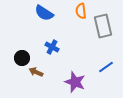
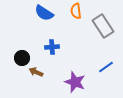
orange semicircle: moved 5 px left
gray rectangle: rotated 20 degrees counterclockwise
blue cross: rotated 32 degrees counterclockwise
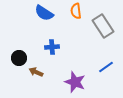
black circle: moved 3 px left
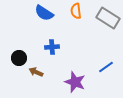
gray rectangle: moved 5 px right, 8 px up; rotated 25 degrees counterclockwise
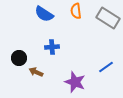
blue semicircle: moved 1 px down
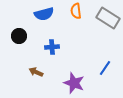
blue semicircle: rotated 48 degrees counterclockwise
black circle: moved 22 px up
blue line: moved 1 px left, 1 px down; rotated 21 degrees counterclockwise
purple star: moved 1 px left, 1 px down
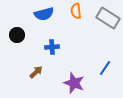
black circle: moved 2 px left, 1 px up
brown arrow: rotated 112 degrees clockwise
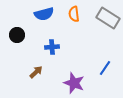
orange semicircle: moved 2 px left, 3 px down
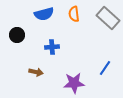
gray rectangle: rotated 10 degrees clockwise
brown arrow: rotated 56 degrees clockwise
purple star: rotated 25 degrees counterclockwise
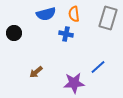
blue semicircle: moved 2 px right
gray rectangle: rotated 65 degrees clockwise
black circle: moved 3 px left, 2 px up
blue cross: moved 14 px right, 13 px up; rotated 16 degrees clockwise
blue line: moved 7 px left, 1 px up; rotated 14 degrees clockwise
brown arrow: rotated 128 degrees clockwise
